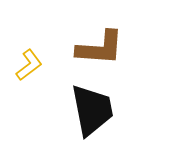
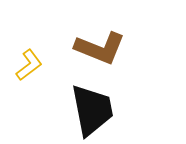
brown L-shape: rotated 18 degrees clockwise
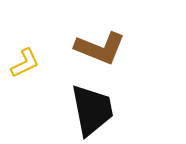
yellow L-shape: moved 4 px left, 2 px up; rotated 12 degrees clockwise
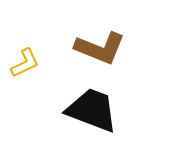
black trapezoid: rotated 58 degrees counterclockwise
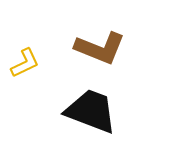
black trapezoid: moved 1 px left, 1 px down
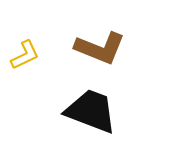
yellow L-shape: moved 8 px up
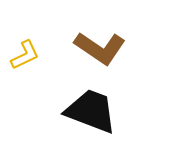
brown L-shape: rotated 12 degrees clockwise
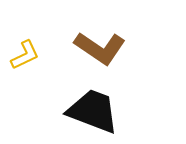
black trapezoid: moved 2 px right
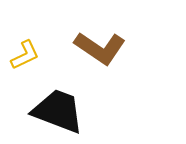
black trapezoid: moved 35 px left
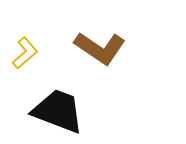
yellow L-shape: moved 2 px up; rotated 16 degrees counterclockwise
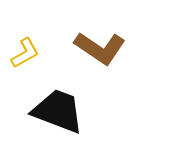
yellow L-shape: rotated 12 degrees clockwise
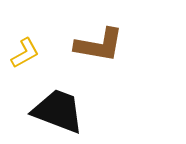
brown L-shape: moved 1 px left, 3 px up; rotated 24 degrees counterclockwise
